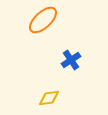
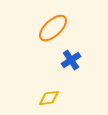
orange ellipse: moved 10 px right, 8 px down
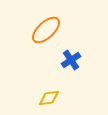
orange ellipse: moved 7 px left, 2 px down
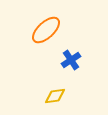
yellow diamond: moved 6 px right, 2 px up
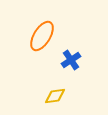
orange ellipse: moved 4 px left, 6 px down; rotated 16 degrees counterclockwise
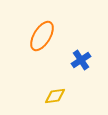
blue cross: moved 10 px right
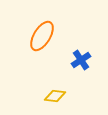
yellow diamond: rotated 15 degrees clockwise
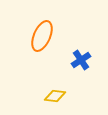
orange ellipse: rotated 8 degrees counterclockwise
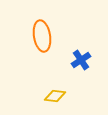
orange ellipse: rotated 32 degrees counterclockwise
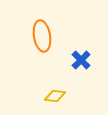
blue cross: rotated 12 degrees counterclockwise
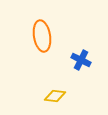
blue cross: rotated 18 degrees counterclockwise
